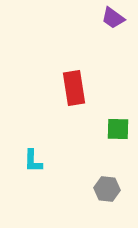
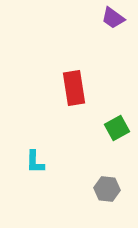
green square: moved 1 px left, 1 px up; rotated 30 degrees counterclockwise
cyan L-shape: moved 2 px right, 1 px down
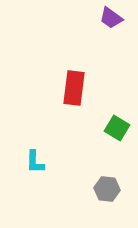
purple trapezoid: moved 2 px left
red rectangle: rotated 16 degrees clockwise
green square: rotated 30 degrees counterclockwise
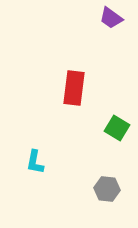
cyan L-shape: rotated 10 degrees clockwise
